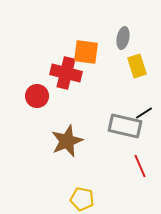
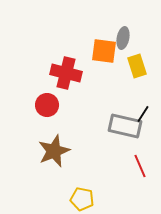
orange square: moved 18 px right, 1 px up
red circle: moved 10 px right, 9 px down
black line: moved 1 px left, 1 px down; rotated 24 degrees counterclockwise
brown star: moved 13 px left, 10 px down
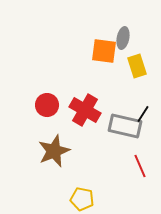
red cross: moved 19 px right, 37 px down; rotated 16 degrees clockwise
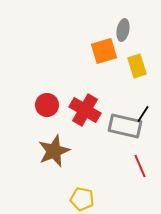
gray ellipse: moved 8 px up
orange square: rotated 24 degrees counterclockwise
